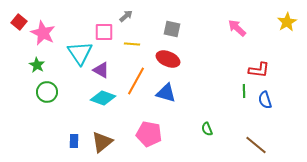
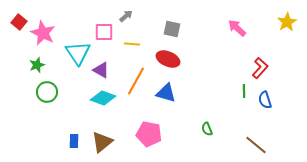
cyan triangle: moved 2 px left
green star: rotated 21 degrees clockwise
red L-shape: moved 1 px right, 2 px up; rotated 55 degrees counterclockwise
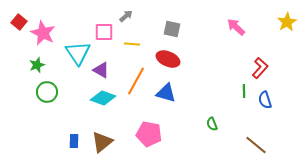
pink arrow: moved 1 px left, 1 px up
green semicircle: moved 5 px right, 5 px up
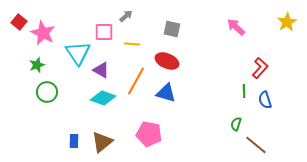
red ellipse: moved 1 px left, 2 px down
green semicircle: moved 24 px right; rotated 40 degrees clockwise
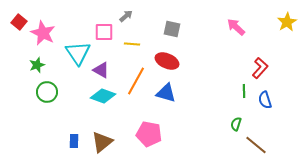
cyan diamond: moved 2 px up
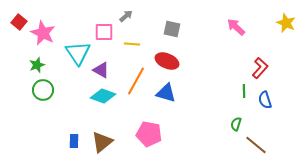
yellow star: moved 1 px left, 1 px down; rotated 18 degrees counterclockwise
green circle: moved 4 px left, 2 px up
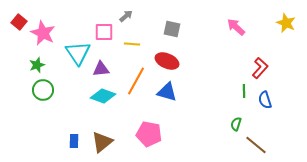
purple triangle: moved 1 px up; rotated 36 degrees counterclockwise
blue triangle: moved 1 px right, 1 px up
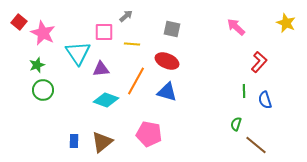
red L-shape: moved 1 px left, 6 px up
cyan diamond: moved 3 px right, 4 px down
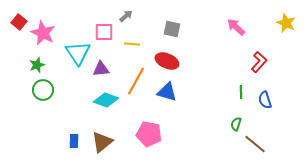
green line: moved 3 px left, 1 px down
brown line: moved 1 px left, 1 px up
